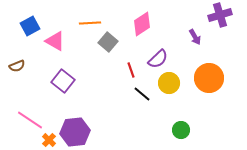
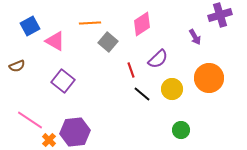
yellow circle: moved 3 px right, 6 px down
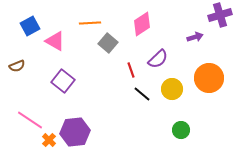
purple arrow: rotated 77 degrees counterclockwise
gray square: moved 1 px down
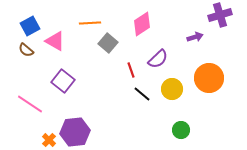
brown semicircle: moved 9 px right, 16 px up; rotated 63 degrees clockwise
pink line: moved 16 px up
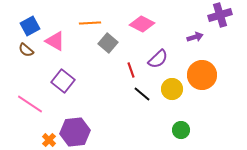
pink diamond: rotated 60 degrees clockwise
orange circle: moved 7 px left, 3 px up
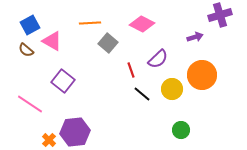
blue square: moved 1 px up
pink triangle: moved 3 px left
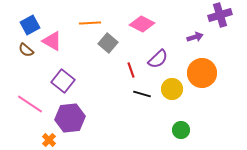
orange circle: moved 2 px up
black line: rotated 24 degrees counterclockwise
purple hexagon: moved 5 px left, 14 px up
